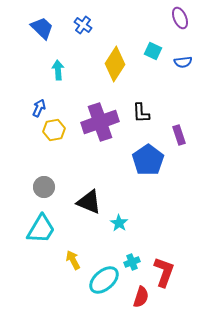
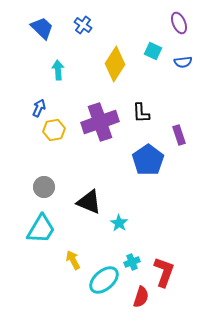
purple ellipse: moved 1 px left, 5 px down
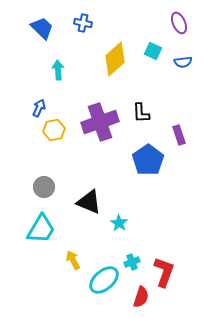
blue cross: moved 2 px up; rotated 24 degrees counterclockwise
yellow diamond: moved 5 px up; rotated 16 degrees clockwise
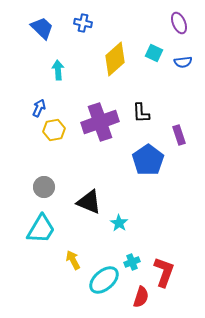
cyan square: moved 1 px right, 2 px down
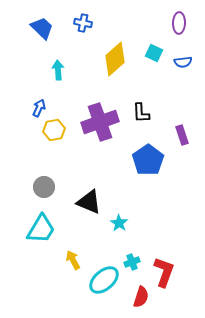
purple ellipse: rotated 25 degrees clockwise
purple rectangle: moved 3 px right
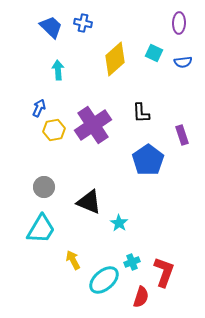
blue trapezoid: moved 9 px right, 1 px up
purple cross: moved 7 px left, 3 px down; rotated 15 degrees counterclockwise
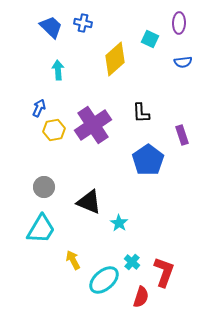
cyan square: moved 4 px left, 14 px up
cyan cross: rotated 28 degrees counterclockwise
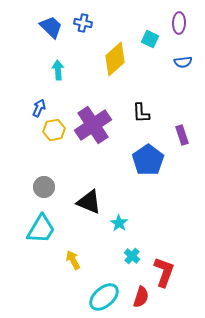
cyan cross: moved 6 px up
cyan ellipse: moved 17 px down
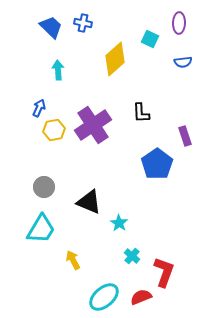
purple rectangle: moved 3 px right, 1 px down
blue pentagon: moved 9 px right, 4 px down
red semicircle: rotated 130 degrees counterclockwise
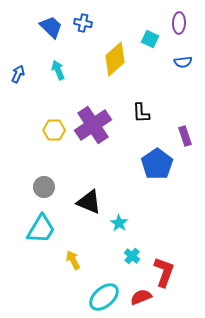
cyan arrow: rotated 18 degrees counterclockwise
blue arrow: moved 21 px left, 34 px up
yellow hexagon: rotated 10 degrees clockwise
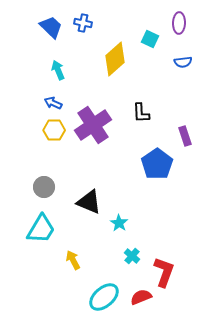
blue arrow: moved 35 px right, 29 px down; rotated 90 degrees counterclockwise
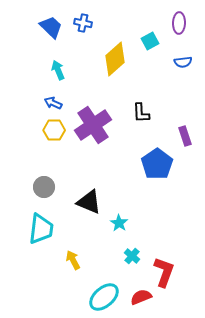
cyan square: moved 2 px down; rotated 36 degrees clockwise
cyan trapezoid: rotated 24 degrees counterclockwise
